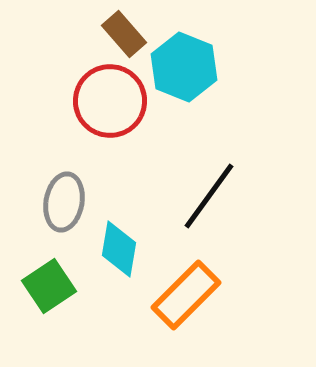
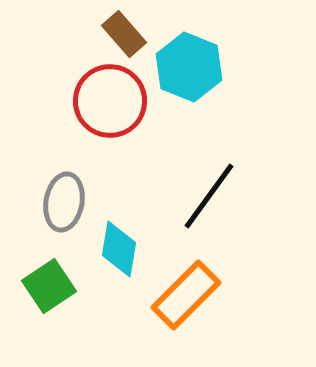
cyan hexagon: moved 5 px right
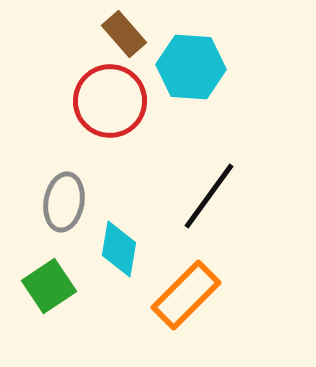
cyan hexagon: moved 2 px right; rotated 18 degrees counterclockwise
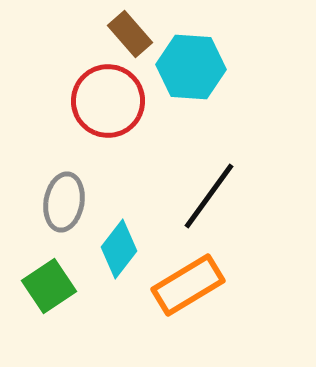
brown rectangle: moved 6 px right
red circle: moved 2 px left
cyan diamond: rotated 28 degrees clockwise
orange rectangle: moved 2 px right, 10 px up; rotated 14 degrees clockwise
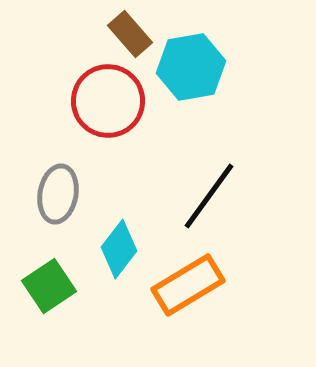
cyan hexagon: rotated 14 degrees counterclockwise
gray ellipse: moved 6 px left, 8 px up
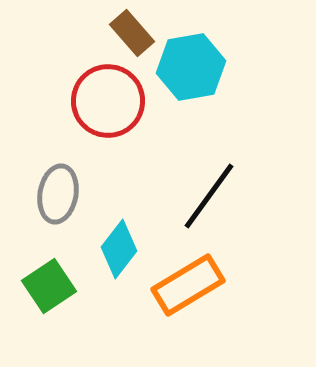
brown rectangle: moved 2 px right, 1 px up
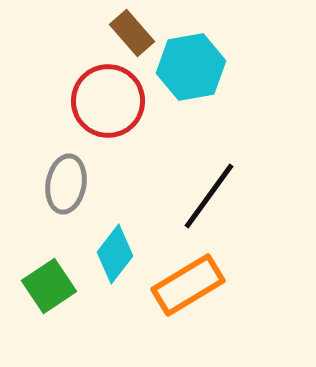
gray ellipse: moved 8 px right, 10 px up
cyan diamond: moved 4 px left, 5 px down
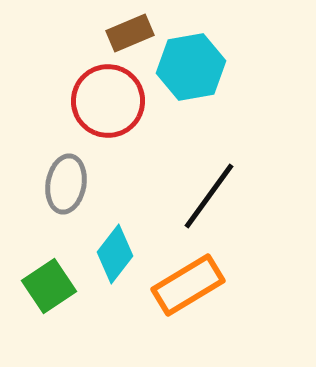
brown rectangle: moved 2 px left; rotated 72 degrees counterclockwise
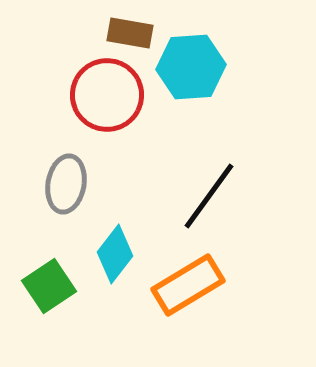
brown rectangle: rotated 33 degrees clockwise
cyan hexagon: rotated 6 degrees clockwise
red circle: moved 1 px left, 6 px up
